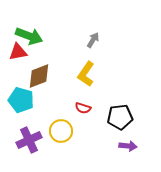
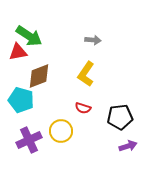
green arrow: rotated 12 degrees clockwise
gray arrow: rotated 63 degrees clockwise
purple arrow: rotated 24 degrees counterclockwise
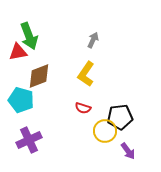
green arrow: rotated 36 degrees clockwise
gray arrow: rotated 70 degrees counterclockwise
yellow circle: moved 44 px right
purple arrow: moved 5 px down; rotated 72 degrees clockwise
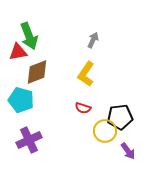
brown diamond: moved 2 px left, 4 px up
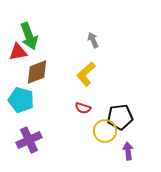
gray arrow: rotated 49 degrees counterclockwise
yellow L-shape: rotated 15 degrees clockwise
purple arrow: rotated 150 degrees counterclockwise
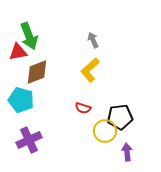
yellow L-shape: moved 4 px right, 4 px up
purple arrow: moved 1 px left, 1 px down
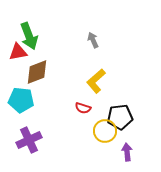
yellow L-shape: moved 6 px right, 11 px down
cyan pentagon: rotated 10 degrees counterclockwise
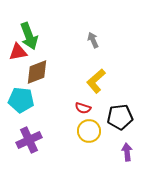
yellow circle: moved 16 px left
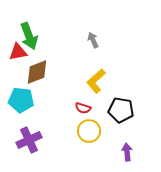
black pentagon: moved 1 px right, 7 px up; rotated 15 degrees clockwise
